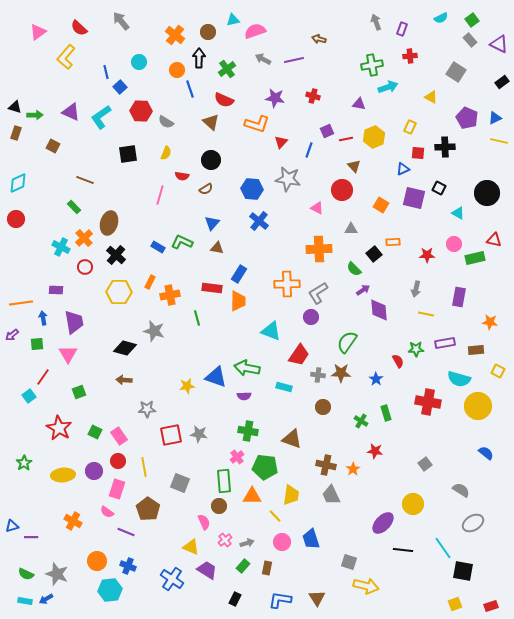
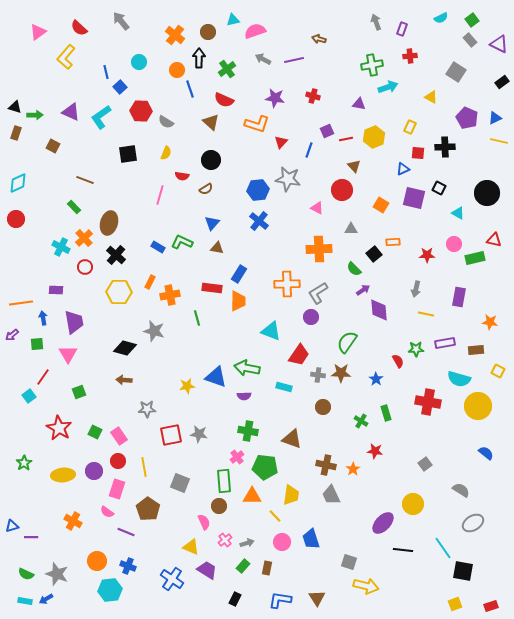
blue hexagon at (252, 189): moved 6 px right, 1 px down; rotated 10 degrees counterclockwise
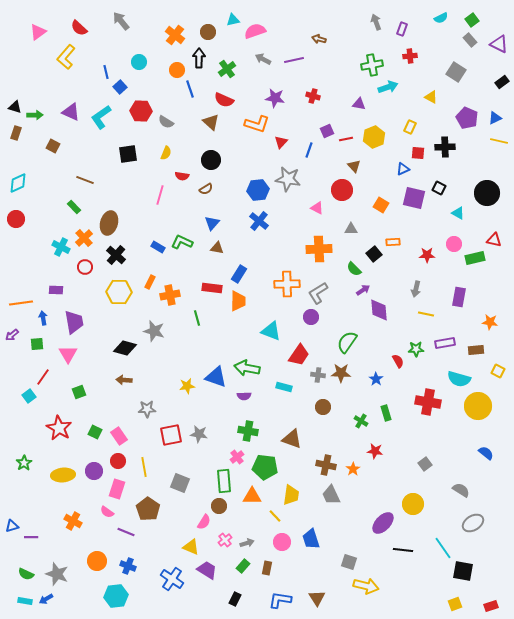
pink semicircle at (204, 522): rotated 56 degrees clockwise
cyan hexagon at (110, 590): moved 6 px right, 6 px down
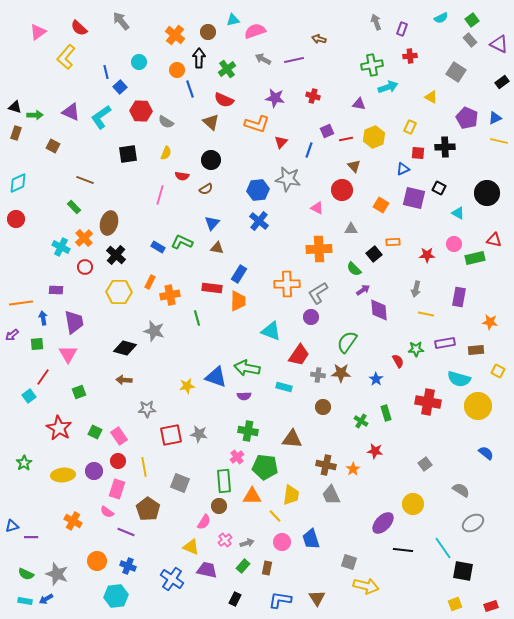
brown triangle at (292, 439): rotated 15 degrees counterclockwise
purple trapezoid at (207, 570): rotated 20 degrees counterclockwise
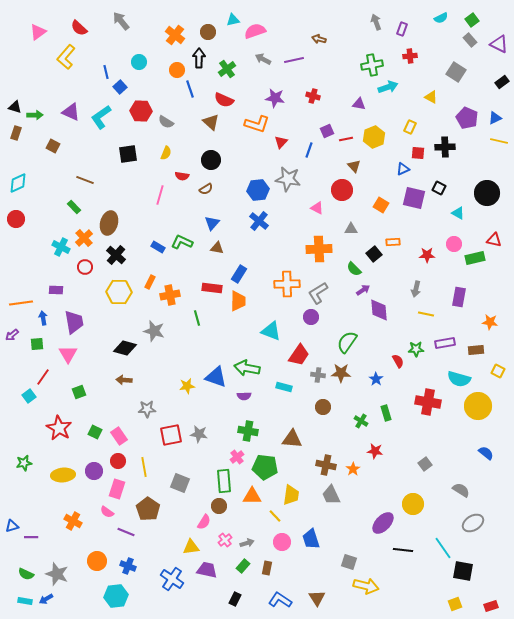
green star at (24, 463): rotated 21 degrees clockwise
yellow triangle at (191, 547): rotated 30 degrees counterclockwise
blue L-shape at (280, 600): rotated 25 degrees clockwise
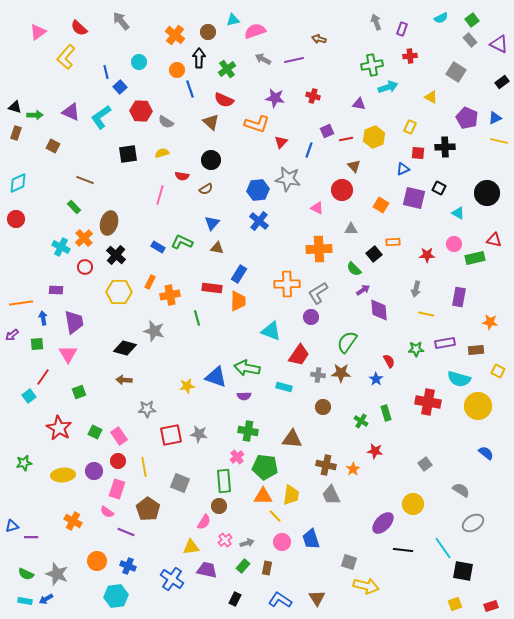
yellow semicircle at (166, 153): moved 4 px left; rotated 128 degrees counterclockwise
red semicircle at (398, 361): moved 9 px left
orange triangle at (252, 496): moved 11 px right
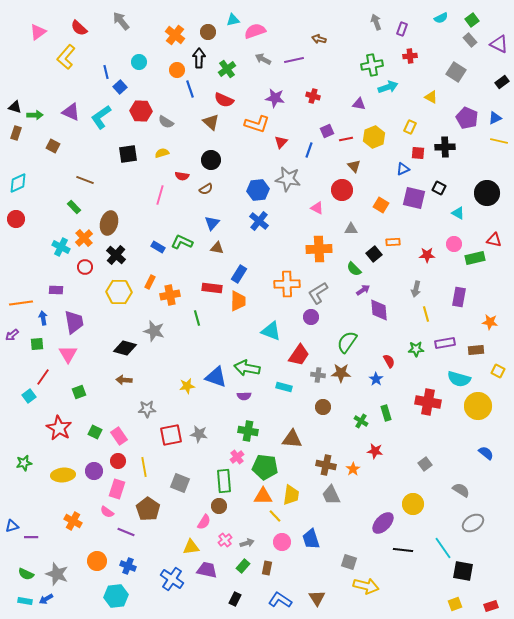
yellow line at (426, 314): rotated 63 degrees clockwise
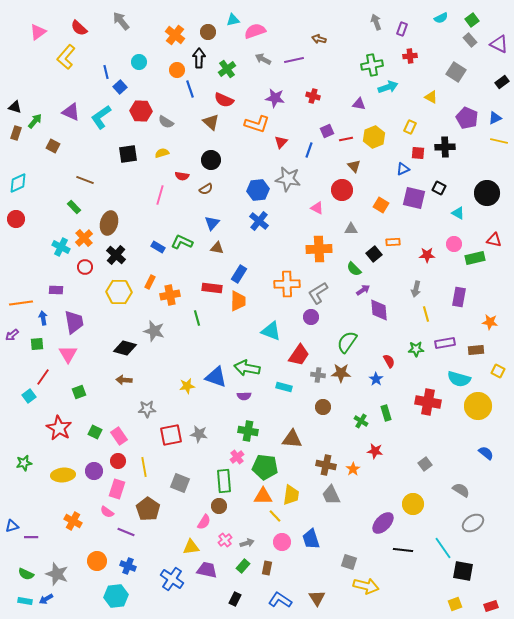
green arrow at (35, 115): moved 6 px down; rotated 49 degrees counterclockwise
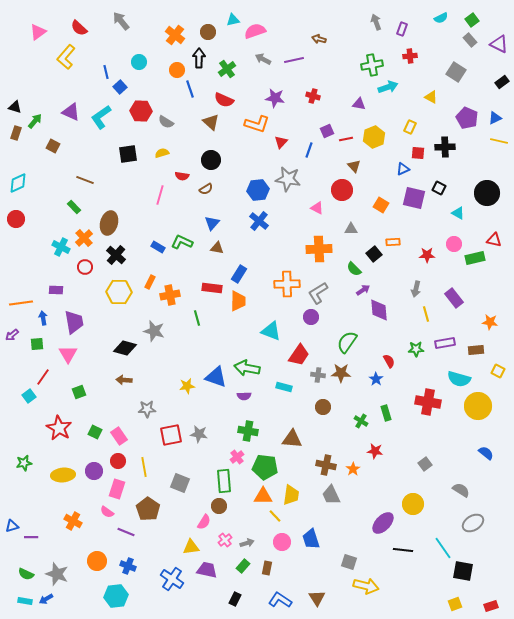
purple rectangle at (459, 297): moved 5 px left, 1 px down; rotated 48 degrees counterclockwise
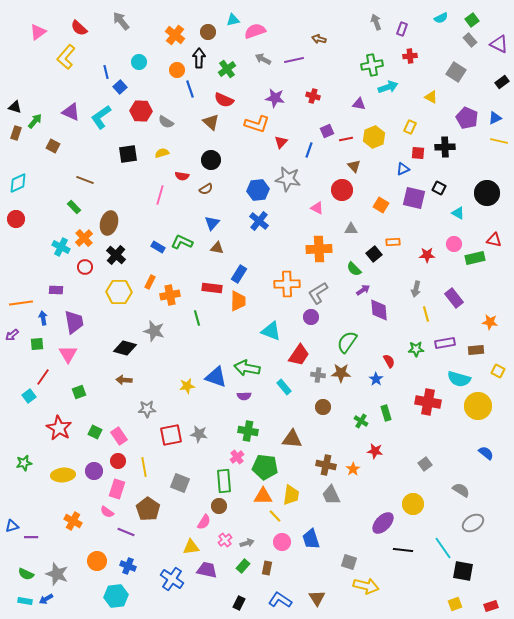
cyan rectangle at (284, 387): rotated 35 degrees clockwise
black rectangle at (235, 599): moved 4 px right, 4 px down
